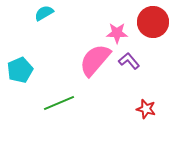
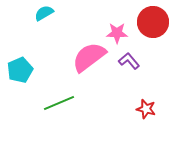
pink semicircle: moved 6 px left, 3 px up; rotated 12 degrees clockwise
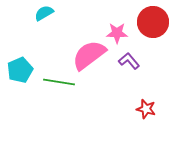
pink semicircle: moved 2 px up
green line: moved 21 px up; rotated 32 degrees clockwise
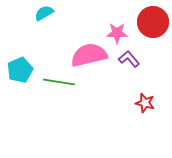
pink semicircle: rotated 24 degrees clockwise
purple L-shape: moved 2 px up
red star: moved 1 px left, 6 px up
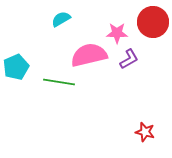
cyan semicircle: moved 17 px right, 6 px down
purple L-shape: rotated 100 degrees clockwise
cyan pentagon: moved 4 px left, 3 px up
red star: moved 29 px down
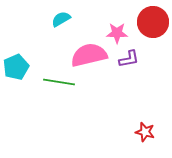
purple L-shape: rotated 20 degrees clockwise
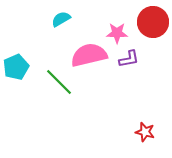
green line: rotated 36 degrees clockwise
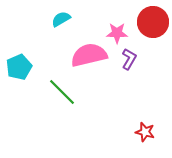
purple L-shape: rotated 50 degrees counterclockwise
cyan pentagon: moved 3 px right
green line: moved 3 px right, 10 px down
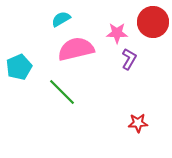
pink semicircle: moved 13 px left, 6 px up
red star: moved 7 px left, 9 px up; rotated 18 degrees counterclockwise
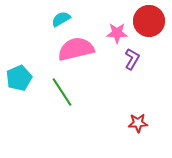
red circle: moved 4 px left, 1 px up
purple L-shape: moved 3 px right
cyan pentagon: moved 11 px down
green line: rotated 12 degrees clockwise
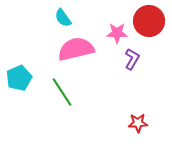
cyan semicircle: moved 2 px right, 1 px up; rotated 96 degrees counterclockwise
